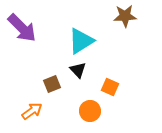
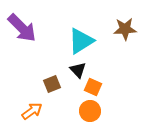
brown star: moved 13 px down
orange square: moved 17 px left
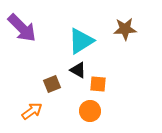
black triangle: rotated 18 degrees counterclockwise
orange square: moved 5 px right, 3 px up; rotated 18 degrees counterclockwise
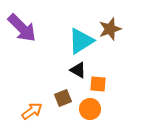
brown star: moved 15 px left; rotated 15 degrees counterclockwise
brown square: moved 11 px right, 14 px down
orange circle: moved 2 px up
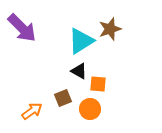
black triangle: moved 1 px right, 1 px down
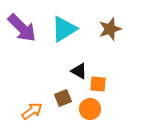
cyan triangle: moved 17 px left, 12 px up
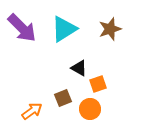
black triangle: moved 3 px up
orange square: rotated 24 degrees counterclockwise
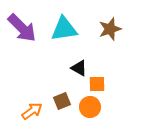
cyan triangle: rotated 24 degrees clockwise
orange square: moved 1 px left; rotated 18 degrees clockwise
brown square: moved 1 px left, 3 px down
orange circle: moved 2 px up
